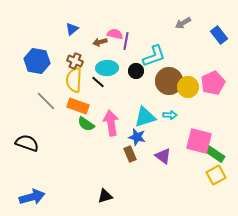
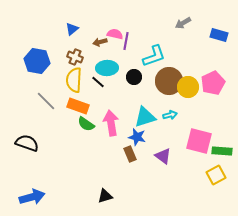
blue rectangle: rotated 36 degrees counterclockwise
brown cross: moved 4 px up
black circle: moved 2 px left, 6 px down
cyan arrow: rotated 16 degrees counterclockwise
green rectangle: moved 7 px right, 3 px up; rotated 30 degrees counterclockwise
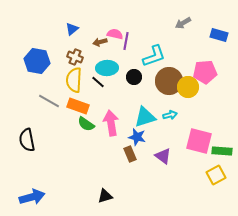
pink pentagon: moved 8 px left, 11 px up; rotated 20 degrees clockwise
gray line: moved 3 px right; rotated 15 degrees counterclockwise
black semicircle: moved 3 px up; rotated 120 degrees counterclockwise
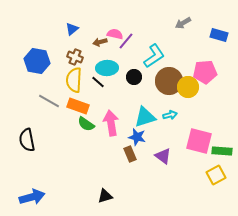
purple line: rotated 30 degrees clockwise
cyan L-shape: rotated 15 degrees counterclockwise
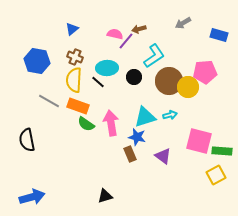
brown arrow: moved 39 px right, 13 px up
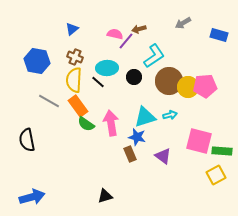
pink pentagon: moved 14 px down
orange rectangle: rotated 35 degrees clockwise
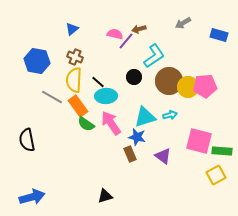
cyan ellipse: moved 1 px left, 28 px down
gray line: moved 3 px right, 4 px up
pink arrow: rotated 25 degrees counterclockwise
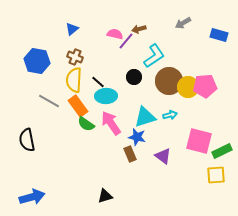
gray line: moved 3 px left, 4 px down
green rectangle: rotated 30 degrees counterclockwise
yellow square: rotated 24 degrees clockwise
